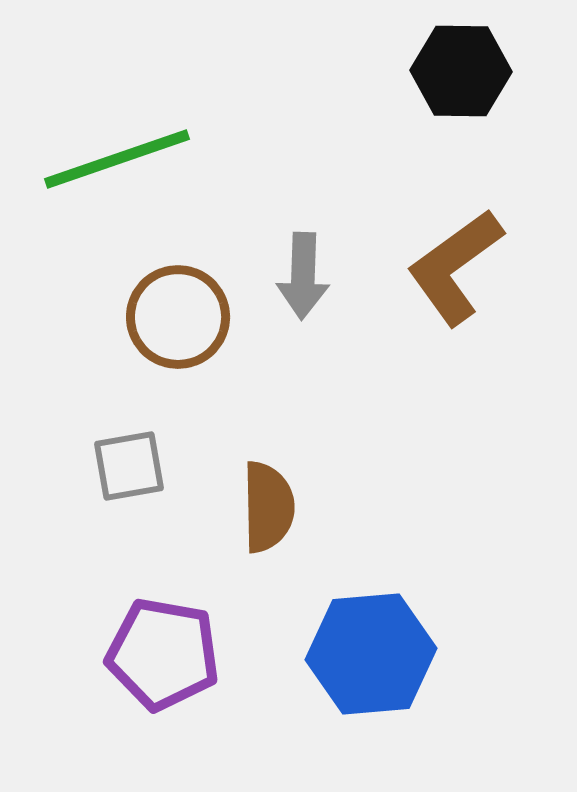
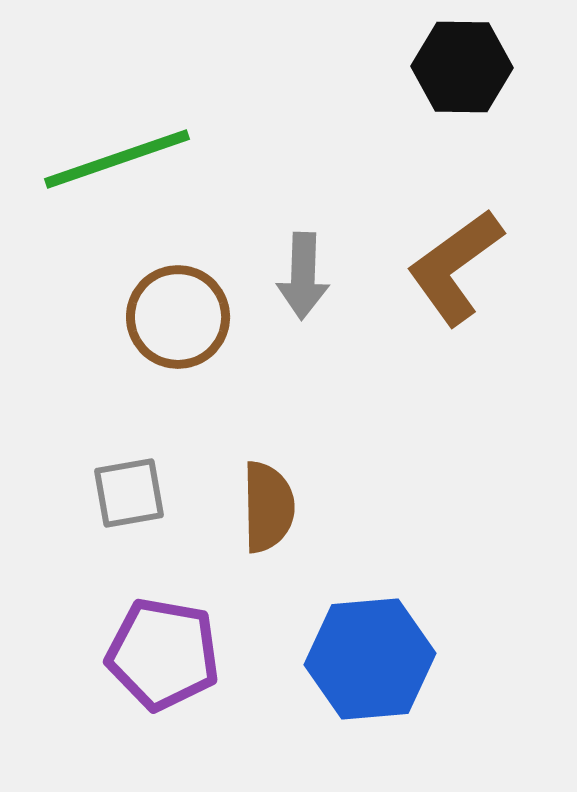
black hexagon: moved 1 px right, 4 px up
gray square: moved 27 px down
blue hexagon: moved 1 px left, 5 px down
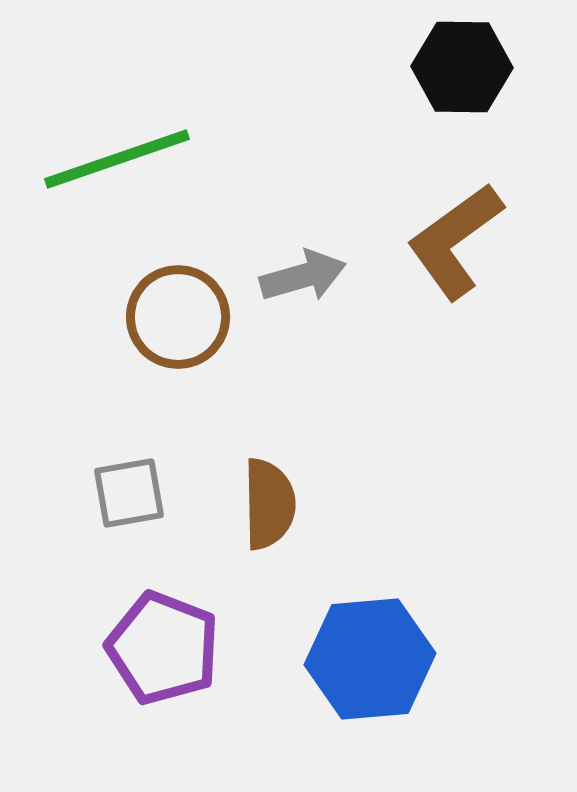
brown L-shape: moved 26 px up
gray arrow: rotated 108 degrees counterclockwise
brown semicircle: moved 1 px right, 3 px up
purple pentagon: moved 6 px up; rotated 11 degrees clockwise
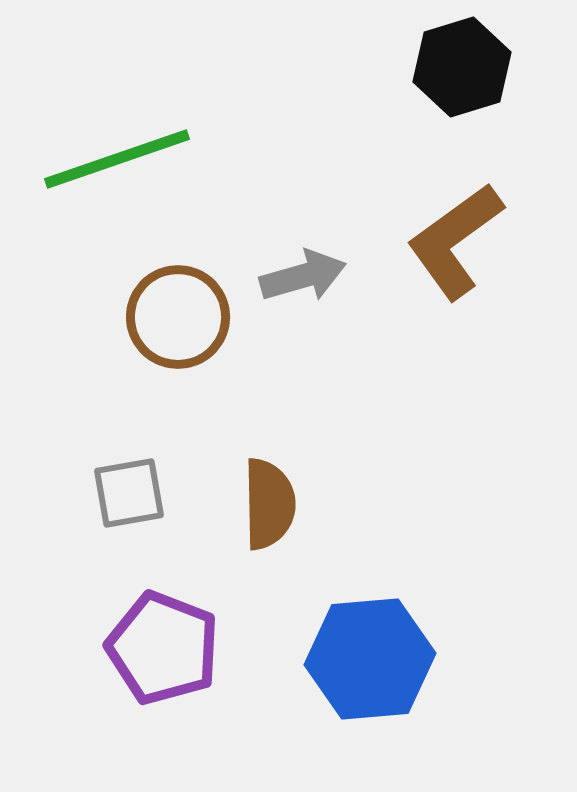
black hexagon: rotated 18 degrees counterclockwise
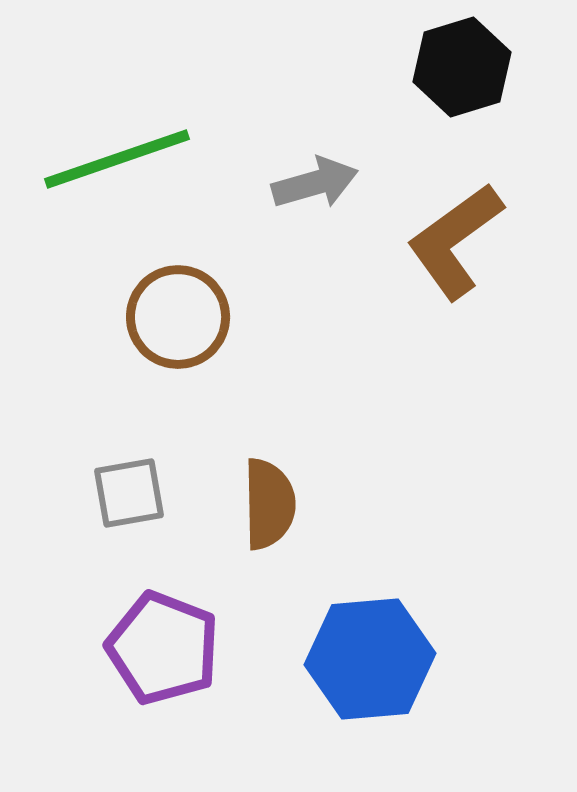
gray arrow: moved 12 px right, 93 px up
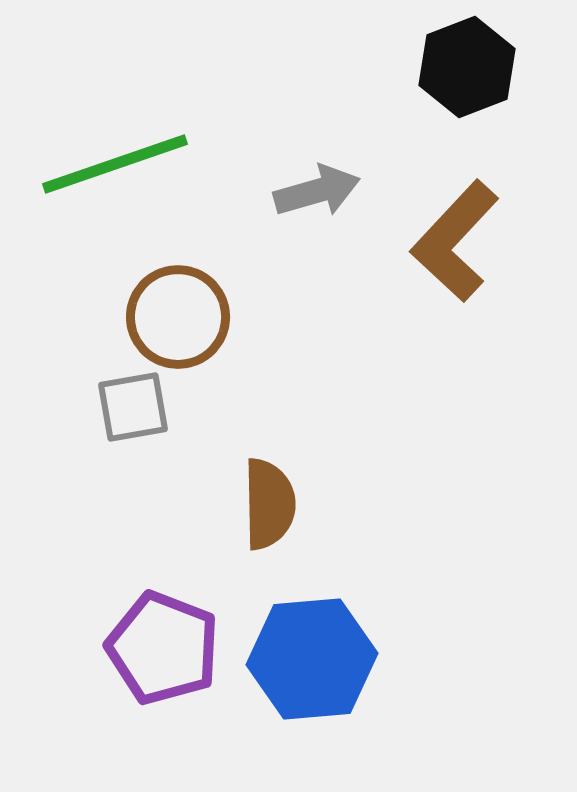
black hexagon: moved 5 px right; rotated 4 degrees counterclockwise
green line: moved 2 px left, 5 px down
gray arrow: moved 2 px right, 8 px down
brown L-shape: rotated 11 degrees counterclockwise
gray square: moved 4 px right, 86 px up
blue hexagon: moved 58 px left
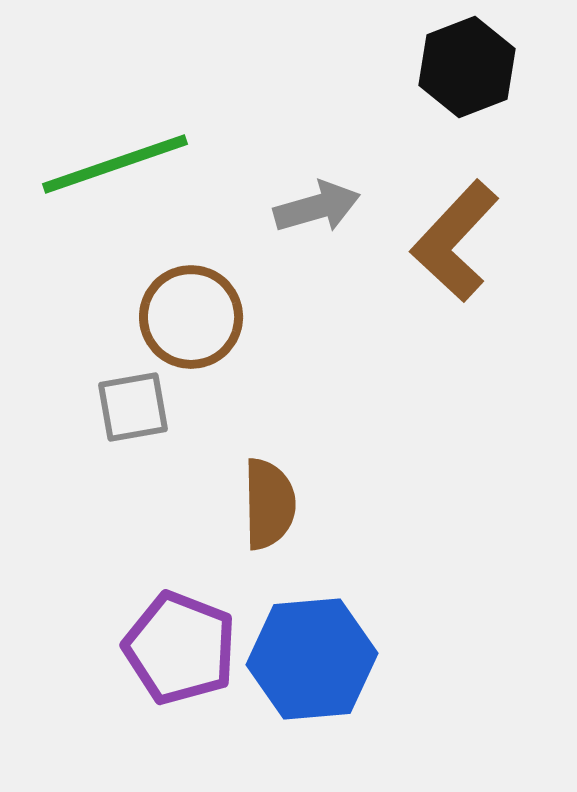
gray arrow: moved 16 px down
brown circle: moved 13 px right
purple pentagon: moved 17 px right
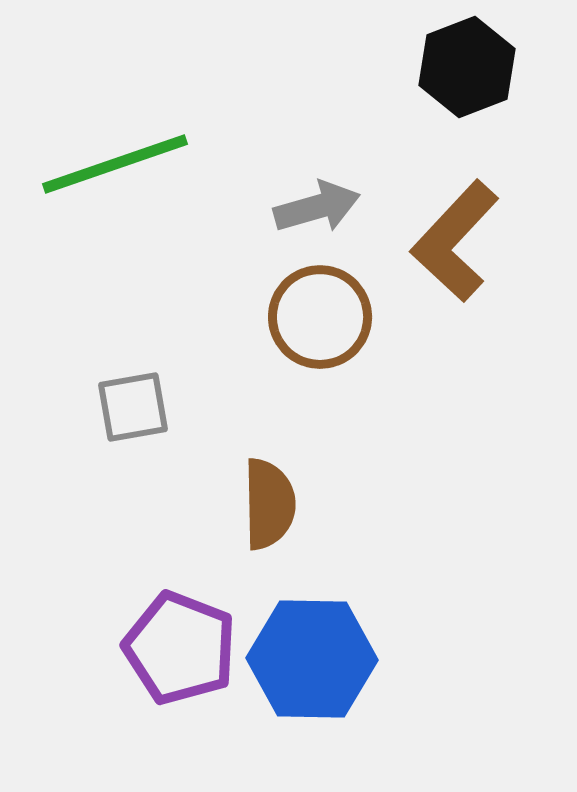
brown circle: moved 129 px right
blue hexagon: rotated 6 degrees clockwise
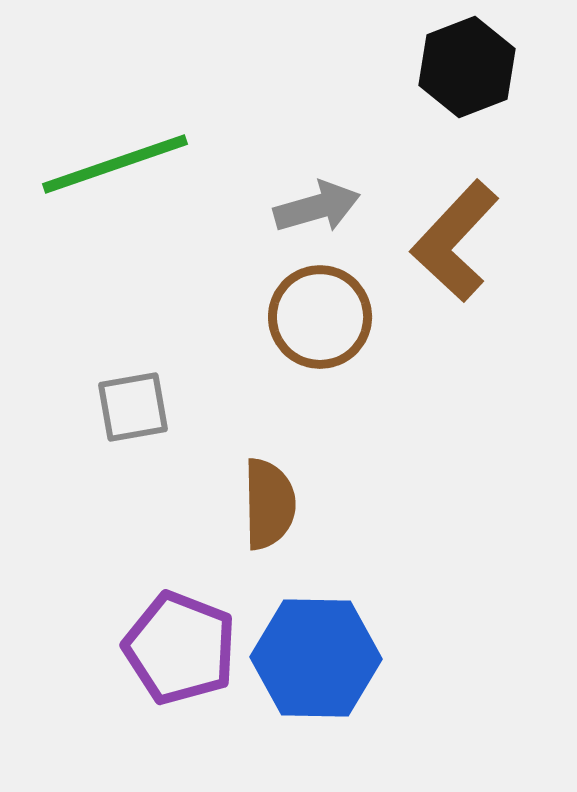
blue hexagon: moved 4 px right, 1 px up
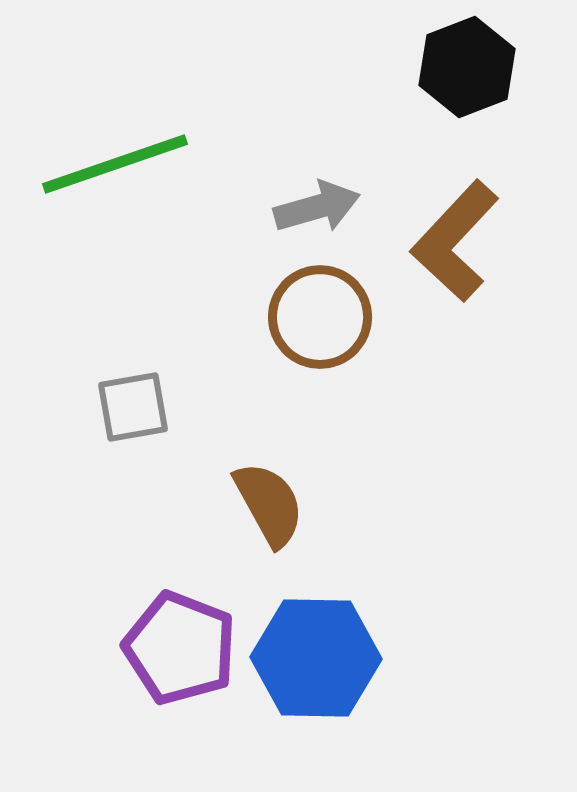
brown semicircle: rotated 28 degrees counterclockwise
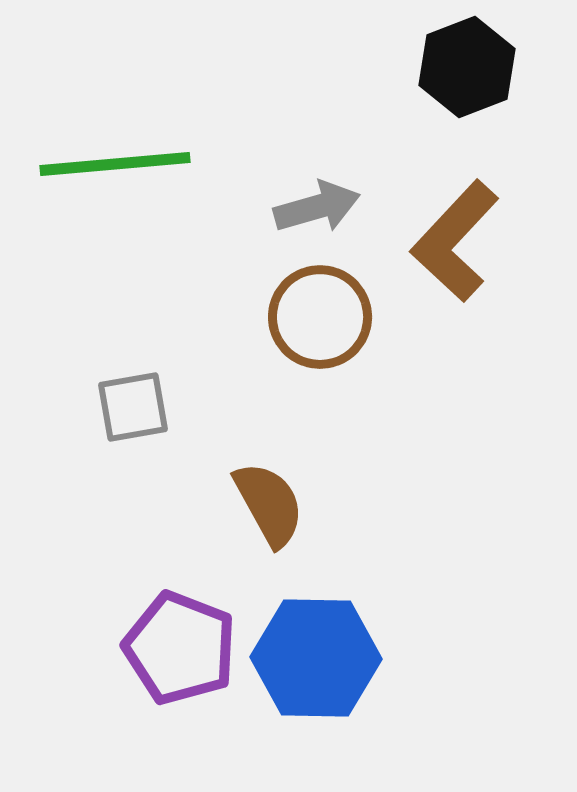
green line: rotated 14 degrees clockwise
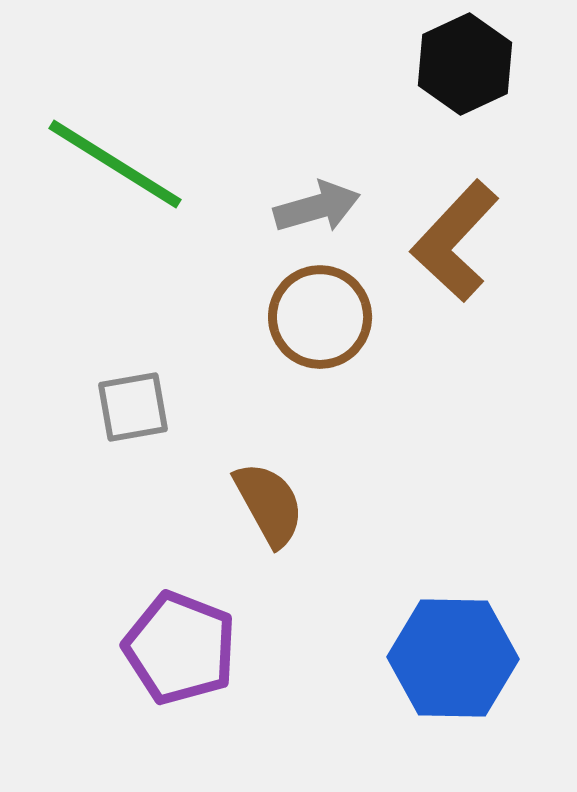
black hexagon: moved 2 px left, 3 px up; rotated 4 degrees counterclockwise
green line: rotated 37 degrees clockwise
blue hexagon: moved 137 px right
